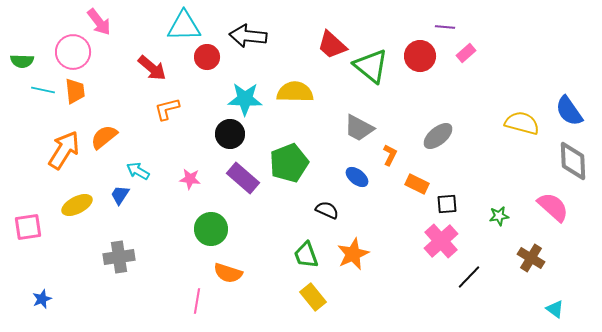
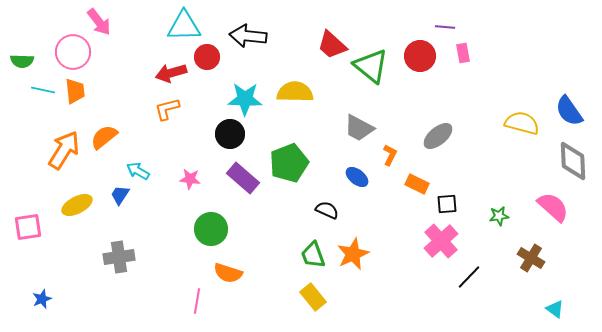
pink rectangle at (466, 53): moved 3 px left; rotated 60 degrees counterclockwise
red arrow at (152, 68): moved 19 px right, 5 px down; rotated 124 degrees clockwise
green trapezoid at (306, 255): moved 7 px right
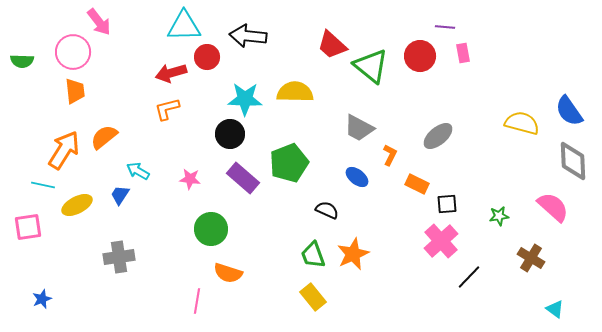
cyan line at (43, 90): moved 95 px down
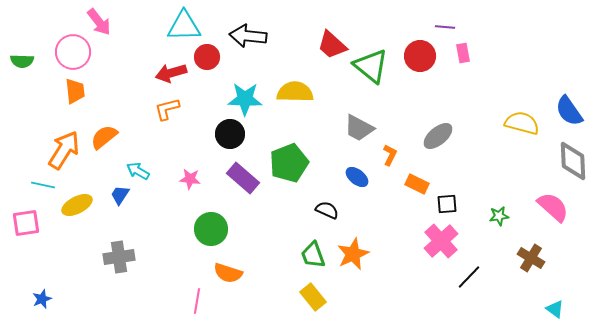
pink square at (28, 227): moved 2 px left, 4 px up
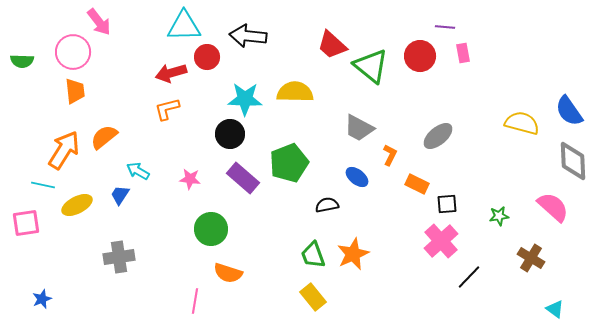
black semicircle at (327, 210): moved 5 px up; rotated 35 degrees counterclockwise
pink line at (197, 301): moved 2 px left
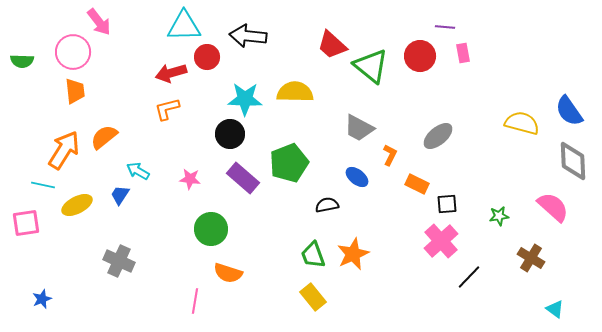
gray cross at (119, 257): moved 4 px down; rotated 32 degrees clockwise
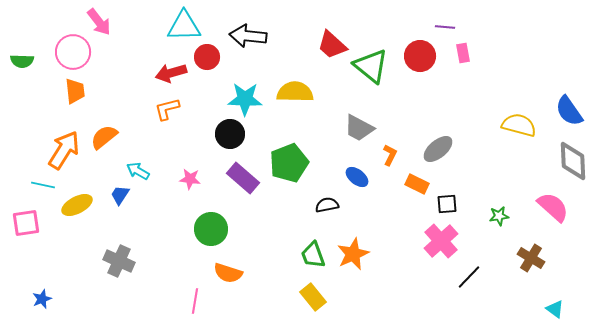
yellow semicircle at (522, 123): moved 3 px left, 2 px down
gray ellipse at (438, 136): moved 13 px down
